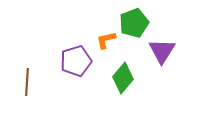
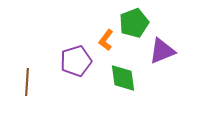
orange L-shape: rotated 40 degrees counterclockwise
purple triangle: rotated 36 degrees clockwise
green diamond: rotated 48 degrees counterclockwise
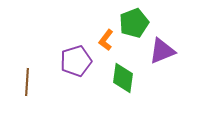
green diamond: rotated 16 degrees clockwise
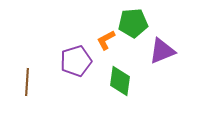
green pentagon: moved 1 px left; rotated 16 degrees clockwise
orange L-shape: rotated 25 degrees clockwise
green diamond: moved 3 px left, 3 px down
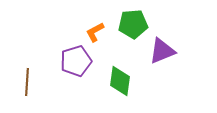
green pentagon: moved 1 px down
orange L-shape: moved 11 px left, 8 px up
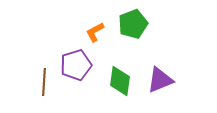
green pentagon: rotated 16 degrees counterclockwise
purple triangle: moved 2 px left, 29 px down
purple pentagon: moved 4 px down
brown line: moved 17 px right
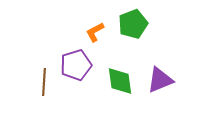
green diamond: rotated 16 degrees counterclockwise
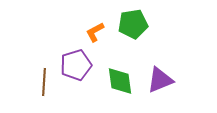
green pentagon: rotated 12 degrees clockwise
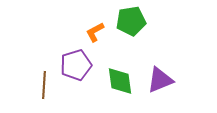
green pentagon: moved 2 px left, 3 px up
brown line: moved 3 px down
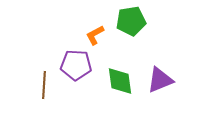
orange L-shape: moved 3 px down
purple pentagon: rotated 20 degrees clockwise
